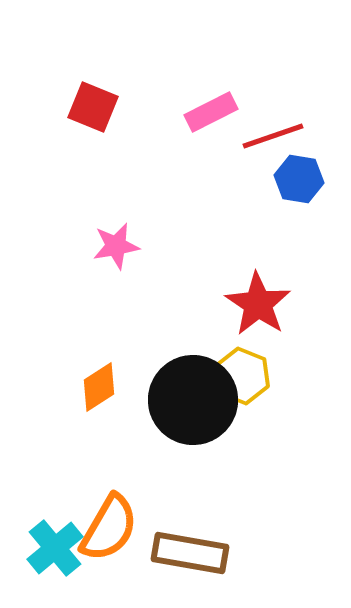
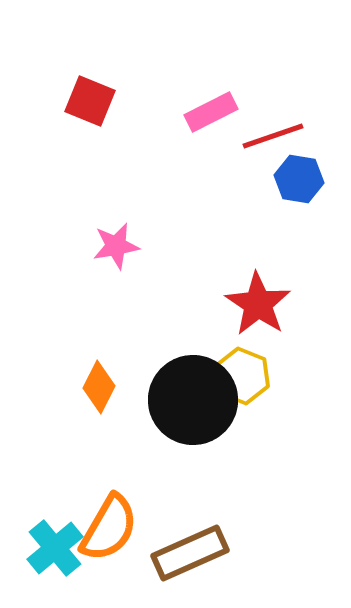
red square: moved 3 px left, 6 px up
orange diamond: rotated 30 degrees counterclockwise
brown rectangle: rotated 34 degrees counterclockwise
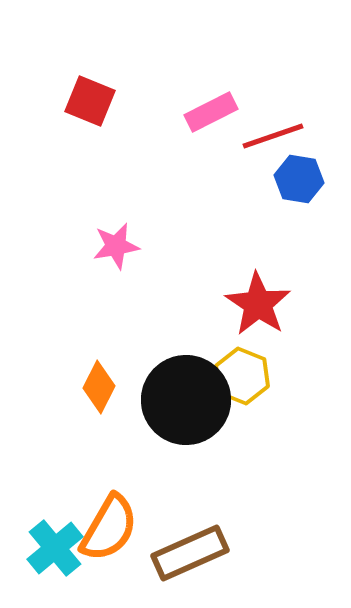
black circle: moved 7 px left
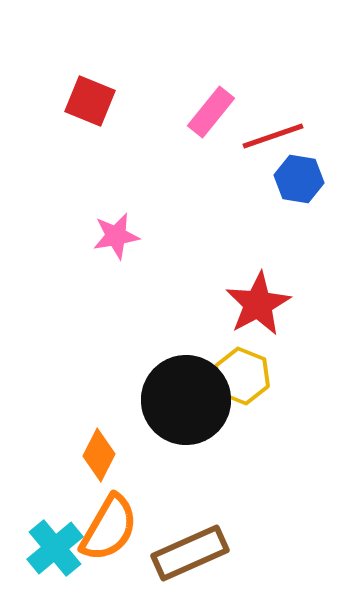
pink rectangle: rotated 24 degrees counterclockwise
pink star: moved 10 px up
red star: rotated 10 degrees clockwise
orange diamond: moved 68 px down
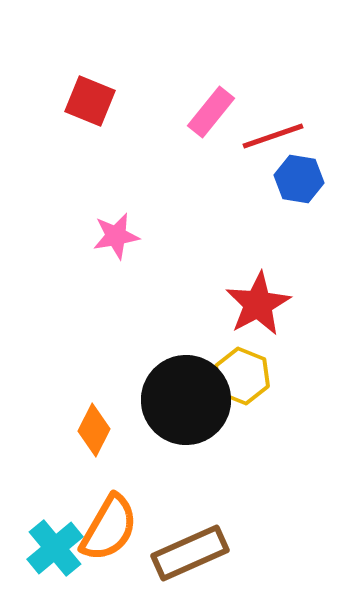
orange diamond: moved 5 px left, 25 px up
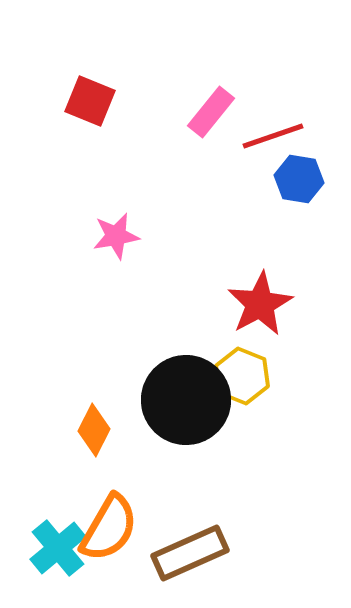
red star: moved 2 px right
cyan cross: moved 3 px right
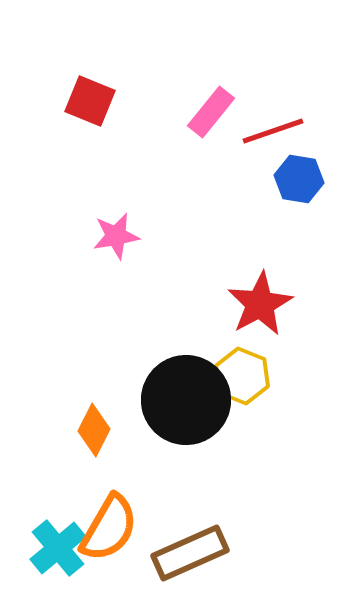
red line: moved 5 px up
